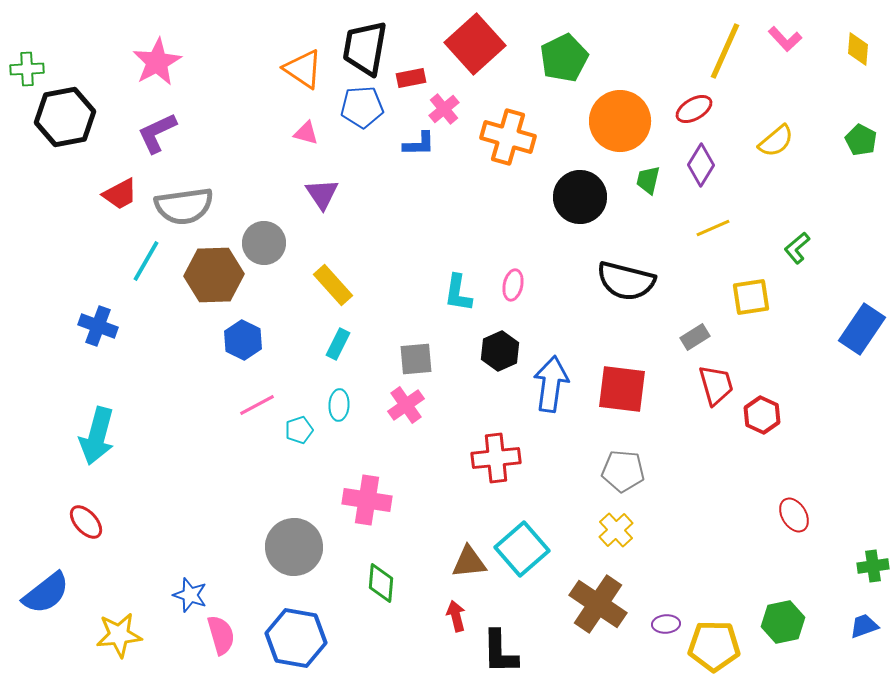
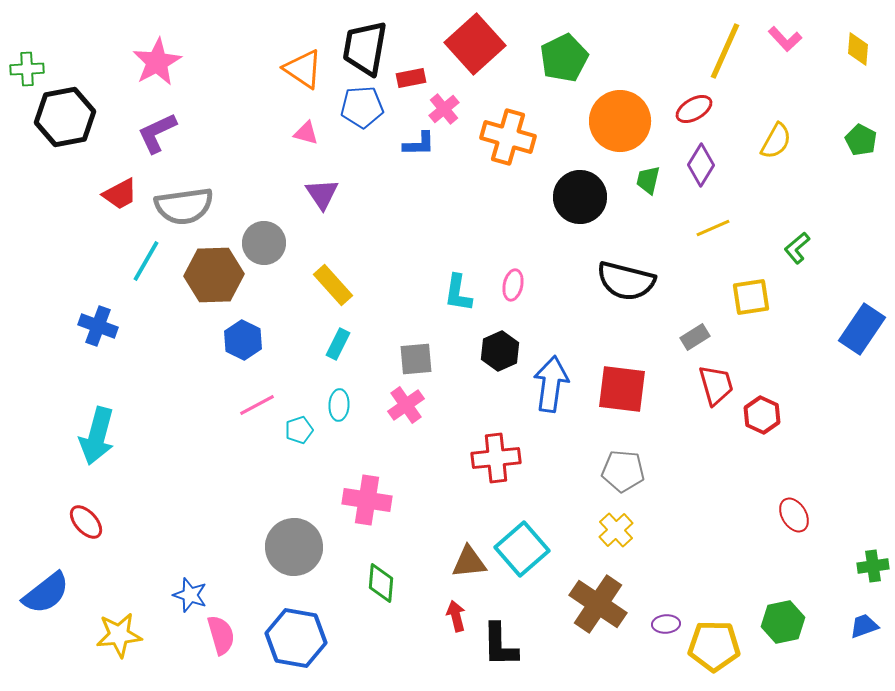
yellow semicircle at (776, 141): rotated 21 degrees counterclockwise
black L-shape at (500, 652): moved 7 px up
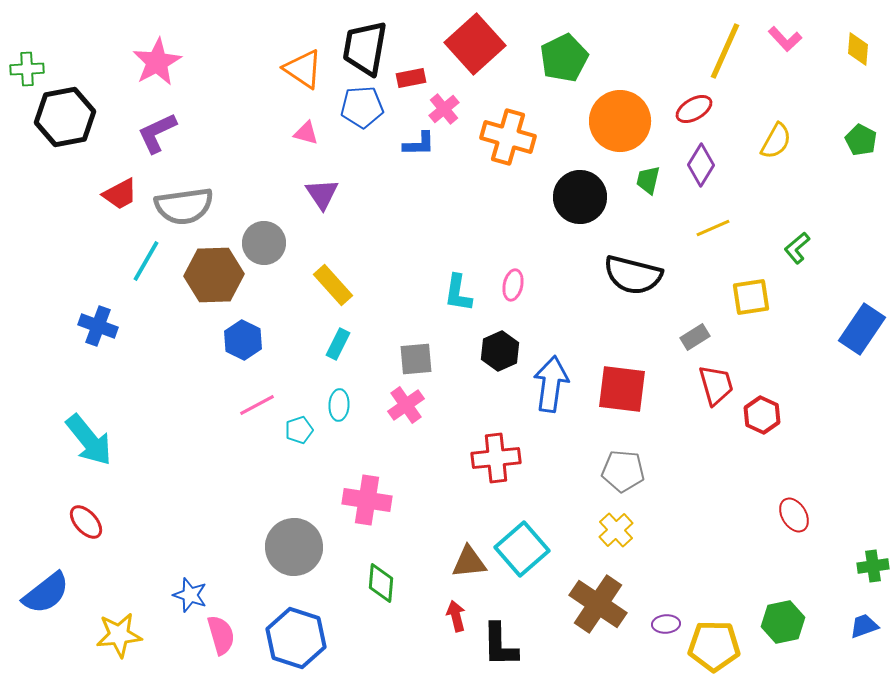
black semicircle at (626, 281): moved 7 px right, 6 px up
cyan arrow at (97, 436): moved 8 px left, 4 px down; rotated 54 degrees counterclockwise
blue hexagon at (296, 638): rotated 8 degrees clockwise
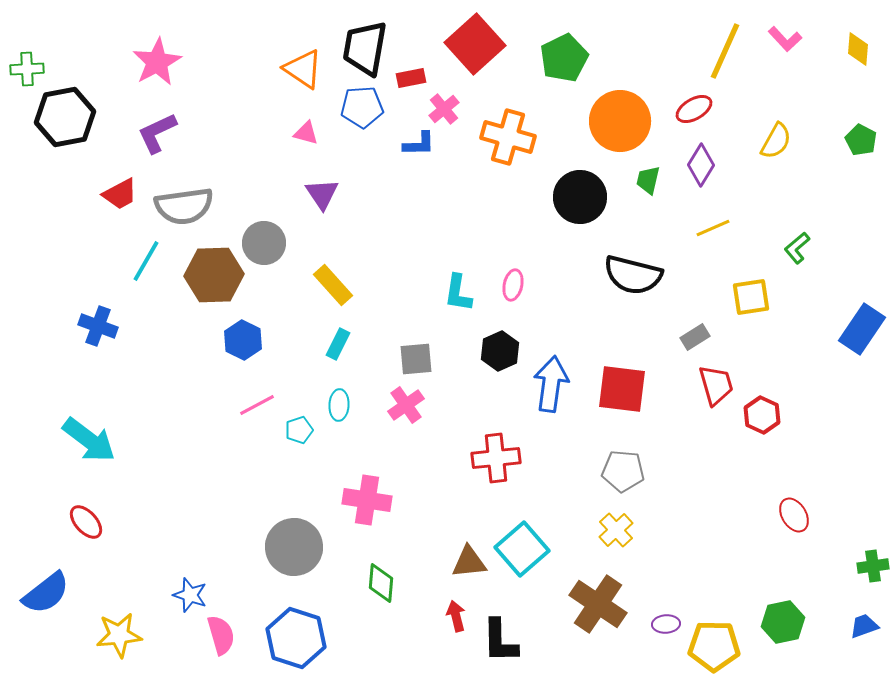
cyan arrow at (89, 440): rotated 14 degrees counterclockwise
black L-shape at (500, 645): moved 4 px up
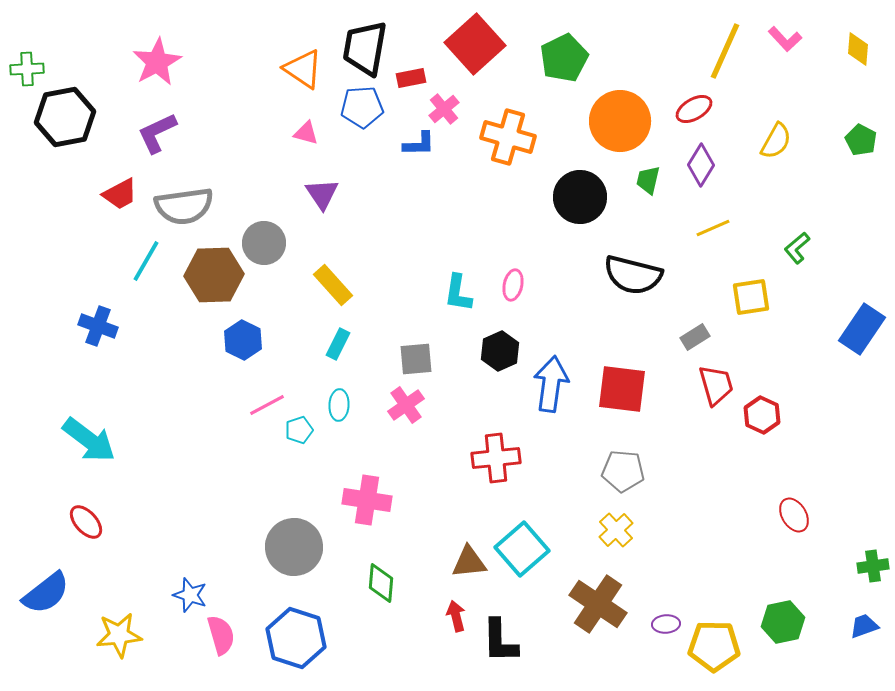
pink line at (257, 405): moved 10 px right
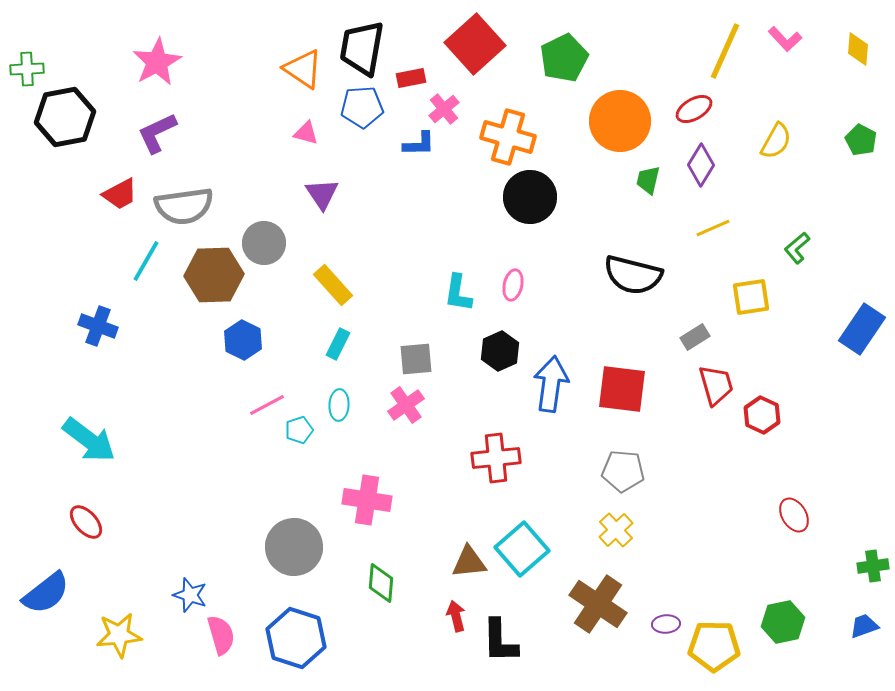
black trapezoid at (365, 48): moved 3 px left
black circle at (580, 197): moved 50 px left
